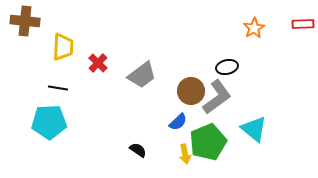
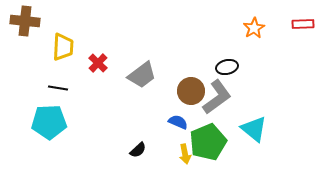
blue semicircle: rotated 114 degrees counterclockwise
black semicircle: rotated 102 degrees clockwise
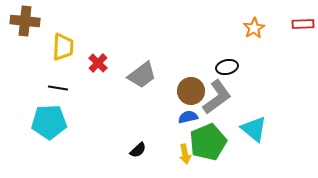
blue semicircle: moved 10 px right, 5 px up; rotated 36 degrees counterclockwise
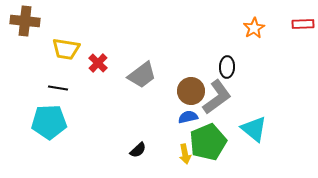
yellow trapezoid: moved 3 px right, 2 px down; rotated 96 degrees clockwise
black ellipse: rotated 75 degrees counterclockwise
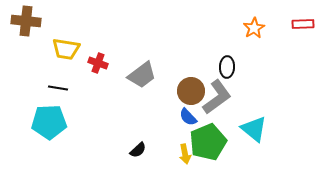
brown cross: moved 1 px right
red cross: rotated 24 degrees counterclockwise
blue semicircle: rotated 120 degrees counterclockwise
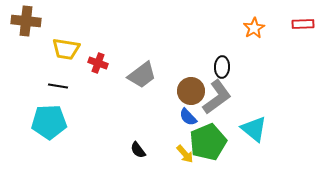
black ellipse: moved 5 px left
black line: moved 2 px up
black semicircle: rotated 96 degrees clockwise
yellow arrow: rotated 30 degrees counterclockwise
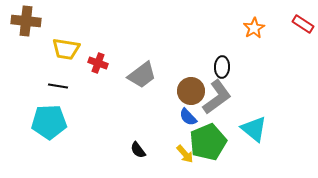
red rectangle: rotated 35 degrees clockwise
